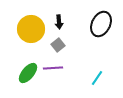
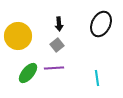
black arrow: moved 2 px down
yellow circle: moved 13 px left, 7 px down
gray square: moved 1 px left
purple line: moved 1 px right
cyan line: rotated 42 degrees counterclockwise
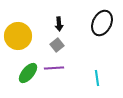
black ellipse: moved 1 px right, 1 px up
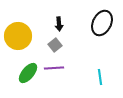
gray square: moved 2 px left
cyan line: moved 3 px right, 1 px up
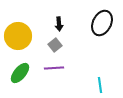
green ellipse: moved 8 px left
cyan line: moved 8 px down
